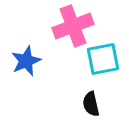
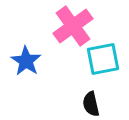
pink cross: rotated 15 degrees counterclockwise
blue star: rotated 16 degrees counterclockwise
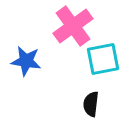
blue star: rotated 24 degrees counterclockwise
black semicircle: rotated 20 degrees clockwise
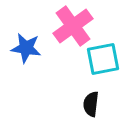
blue star: moved 13 px up
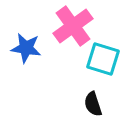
cyan square: rotated 28 degrees clockwise
black semicircle: moved 2 px right; rotated 25 degrees counterclockwise
